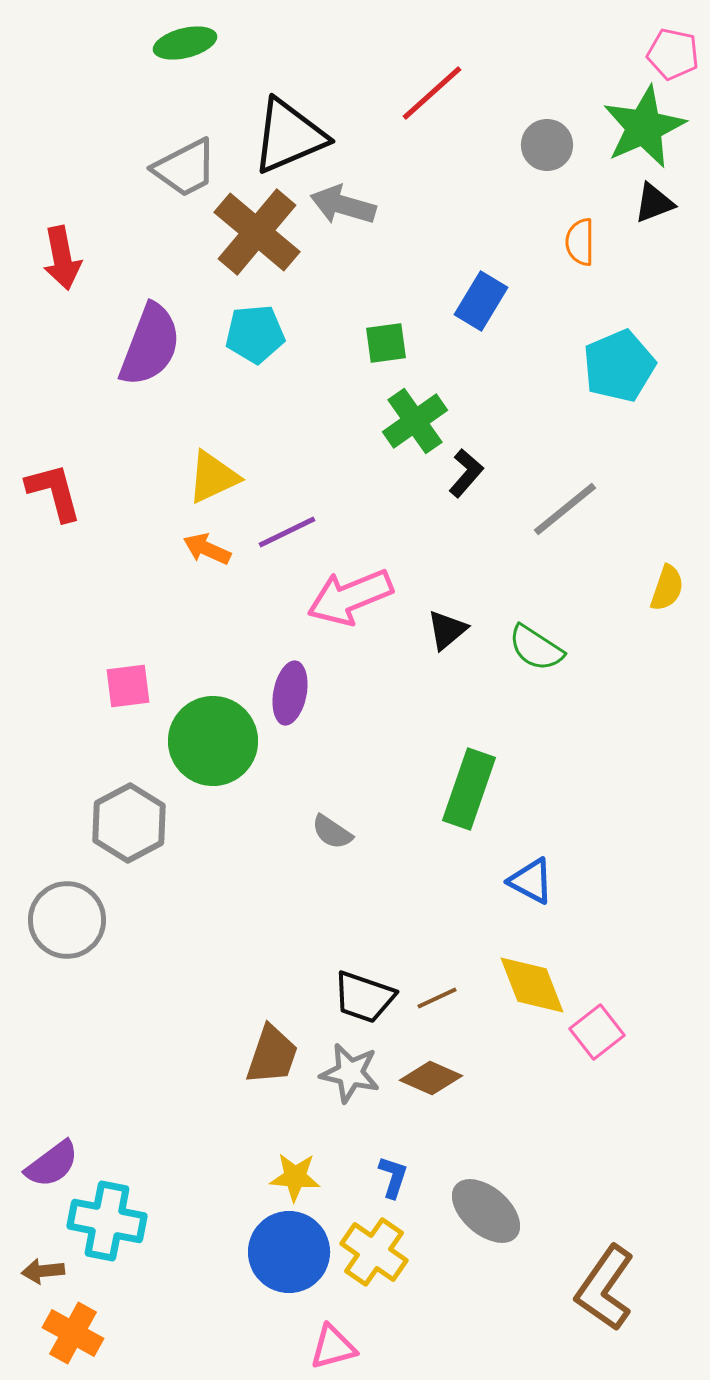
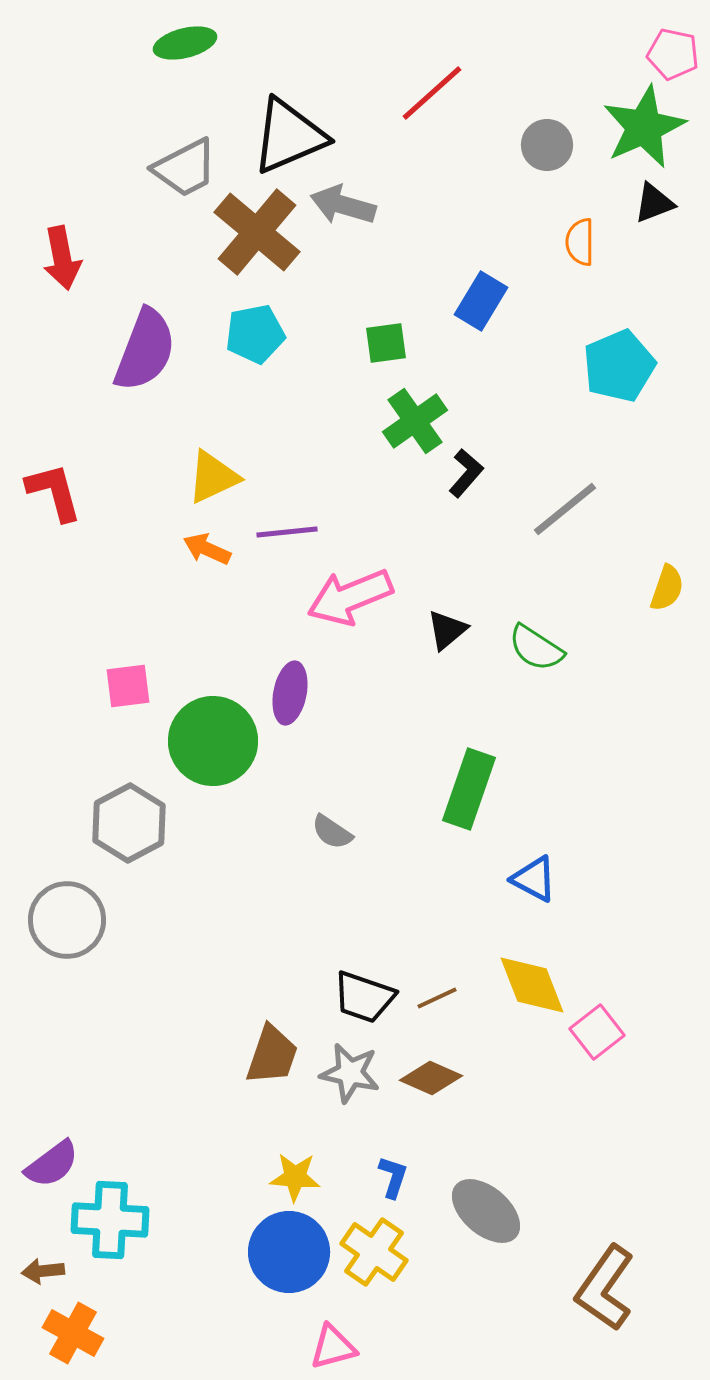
cyan pentagon at (255, 334): rotated 6 degrees counterclockwise
purple semicircle at (150, 345): moved 5 px left, 5 px down
purple line at (287, 532): rotated 20 degrees clockwise
blue triangle at (531, 881): moved 3 px right, 2 px up
cyan cross at (107, 1221): moved 3 px right, 1 px up; rotated 8 degrees counterclockwise
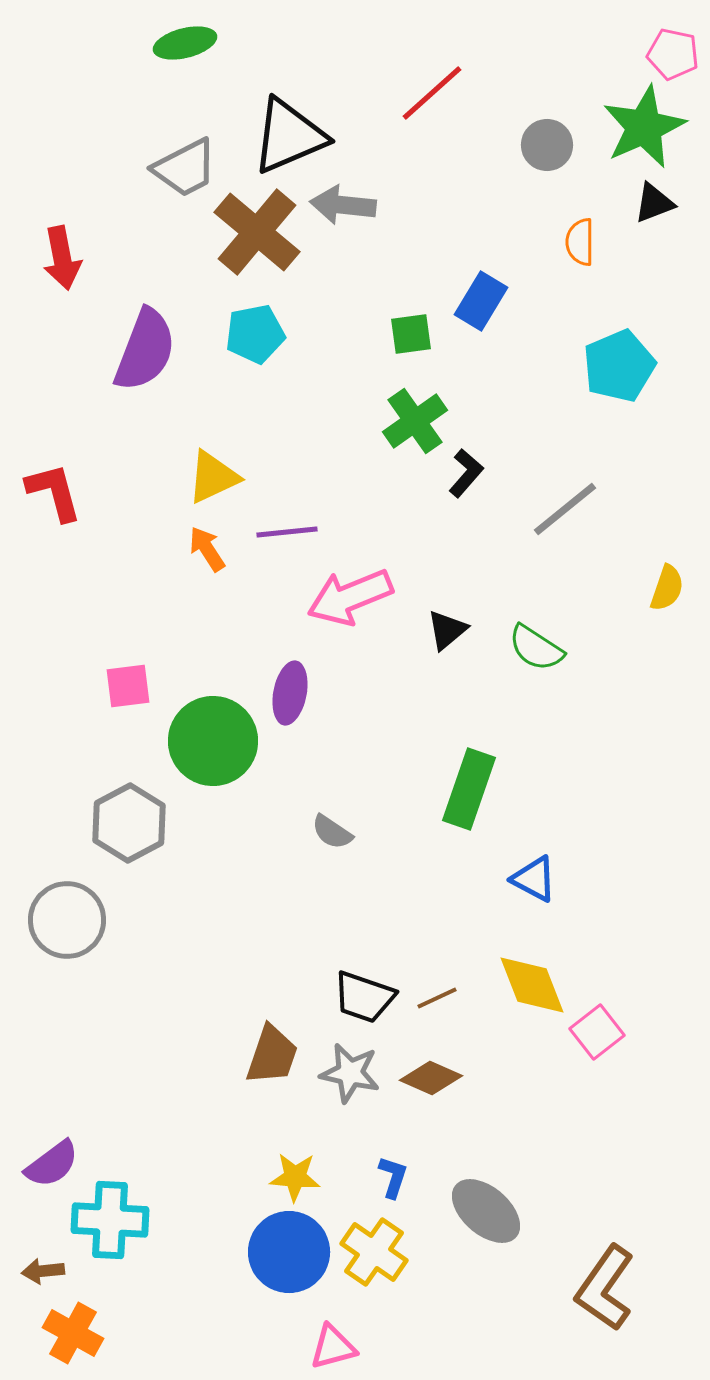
gray arrow at (343, 205): rotated 10 degrees counterclockwise
green square at (386, 343): moved 25 px right, 9 px up
orange arrow at (207, 549): rotated 33 degrees clockwise
